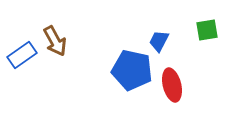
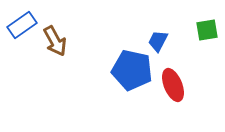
blue trapezoid: moved 1 px left
blue rectangle: moved 30 px up
red ellipse: moved 1 px right; rotated 8 degrees counterclockwise
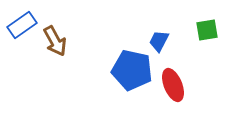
blue trapezoid: moved 1 px right
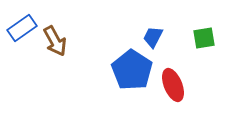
blue rectangle: moved 3 px down
green square: moved 3 px left, 8 px down
blue trapezoid: moved 6 px left, 4 px up
blue pentagon: rotated 21 degrees clockwise
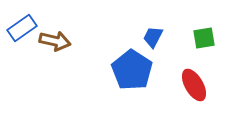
brown arrow: rotated 48 degrees counterclockwise
red ellipse: moved 21 px right; rotated 8 degrees counterclockwise
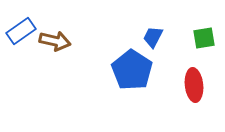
blue rectangle: moved 1 px left, 3 px down
red ellipse: rotated 24 degrees clockwise
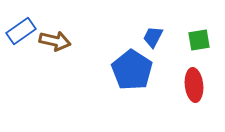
green square: moved 5 px left, 2 px down
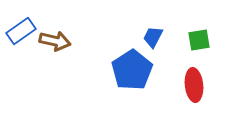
blue pentagon: rotated 6 degrees clockwise
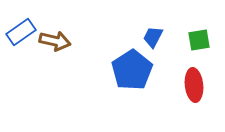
blue rectangle: moved 1 px down
